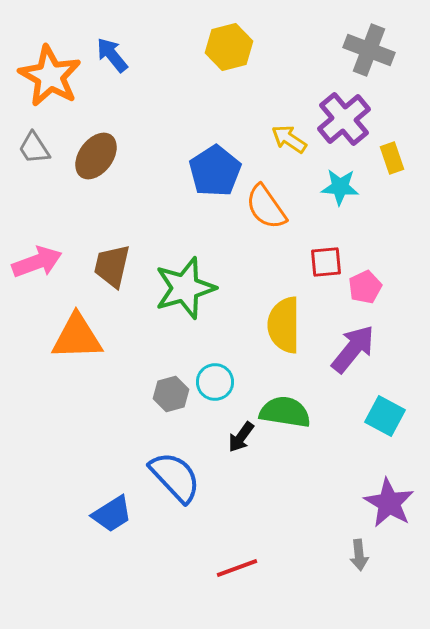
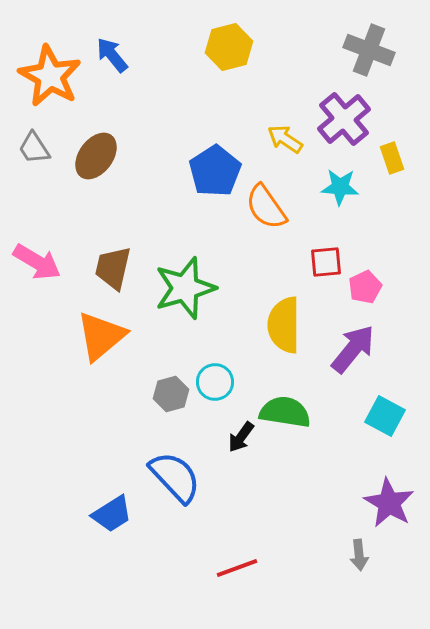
yellow arrow: moved 4 px left
pink arrow: rotated 51 degrees clockwise
brown trapezoid: moved 1 px right, 2 px down
orange triangle: moved 24 px right, 1 px up; rotated 38 degrees counterclockwise
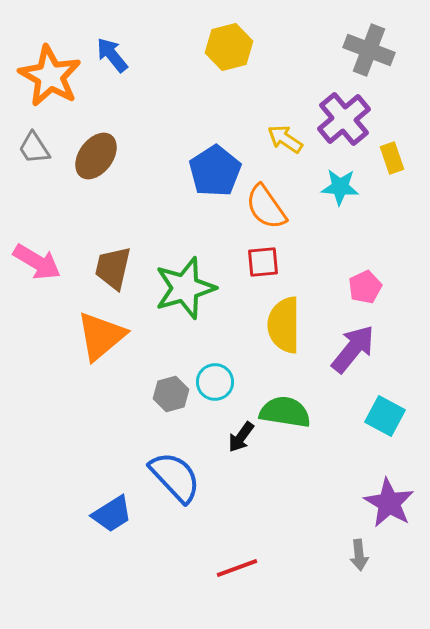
red square: moved 63 px left
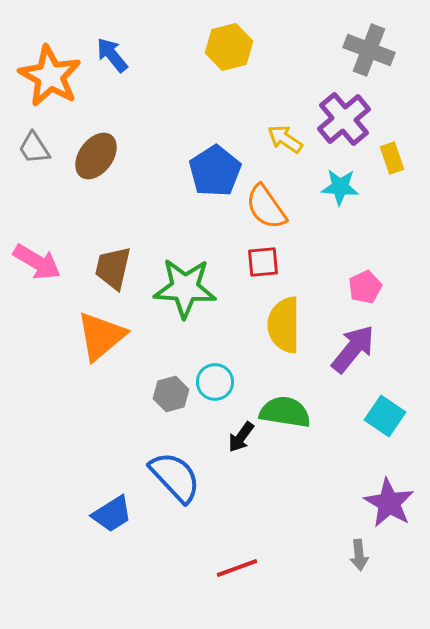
green star: rotated 20 degrees clockwise
cyan square: rotated 6 degrees clockwise
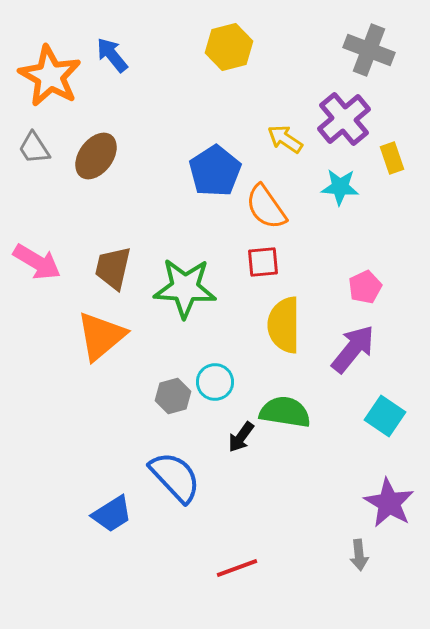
gray hexagon: moved 2 px right, 2 px down
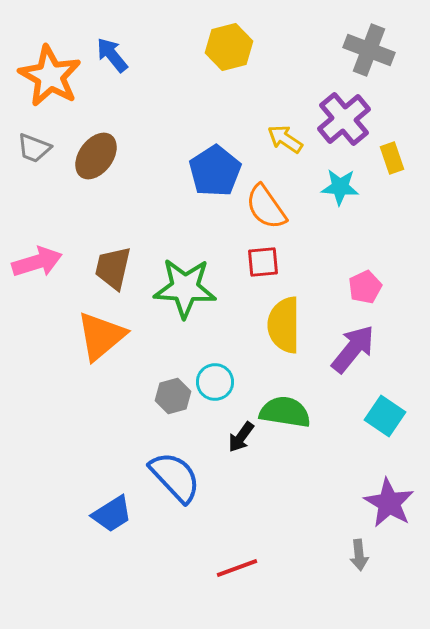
gray trapezoid: rotated 36 degrees counterclockwise
pink arrow: rotated 48 degrees counterclockwise
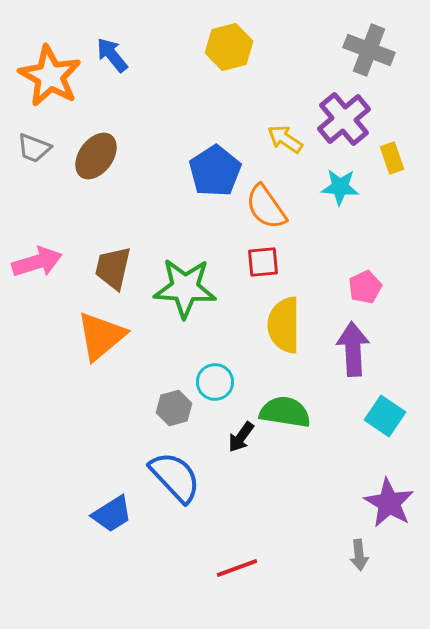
purple arrow: rotated 42 degrees counterclockwise
gray hexagon: moved 1 px right, 12 px down
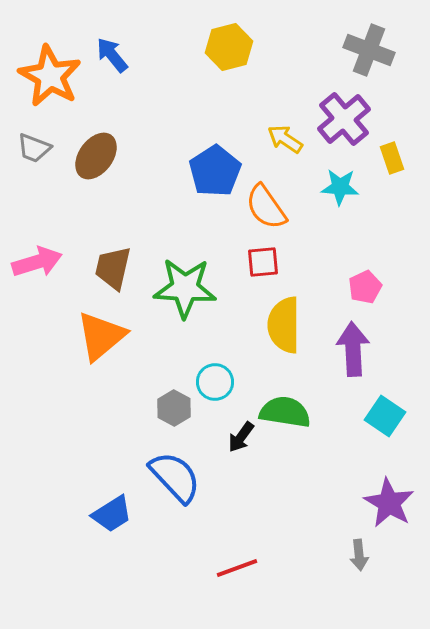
gray hexagon: rotated 16 degrees counterclockwise
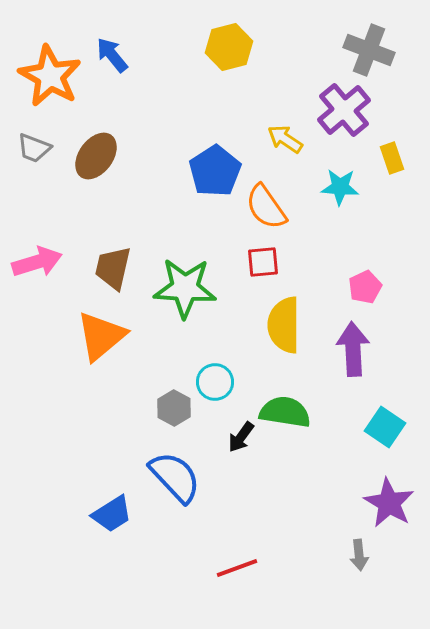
purple cross: moved 9 px up
cyan square: moved 11 px down
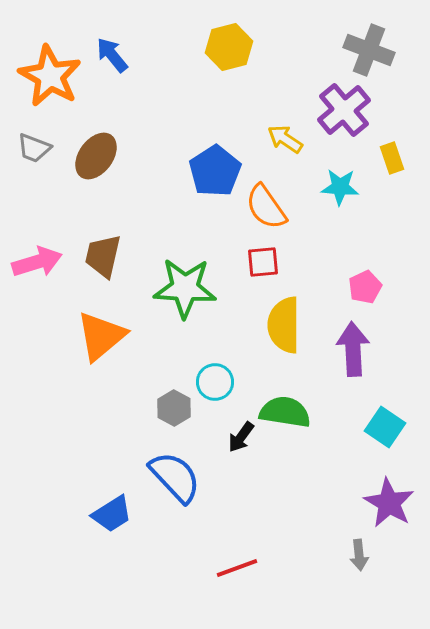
brown trapezoid: moved 10 px left, 12 px up
